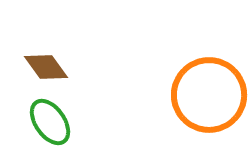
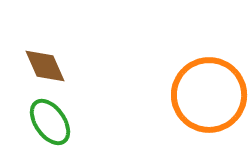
brown diamond: moved 1 px left, 1 px up; rotated 12 degrees clockwise
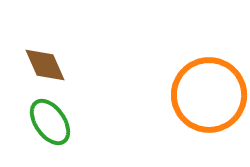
brown diamond: moved 1 px up
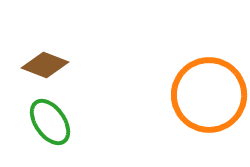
brown diamond: rotated 45 degrees counterclockwise
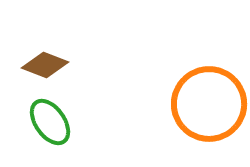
orange circle: moved 9 px down
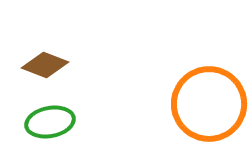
green ellipse: rotated 66 degrees counterclockwise
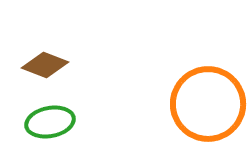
orange circle: moved 1 px left
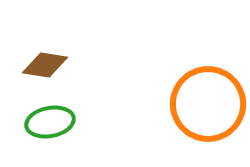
brown diamond: rotated 12 degrees counterclockwise
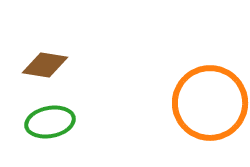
orange circle: moved 2 px right, 1 px up
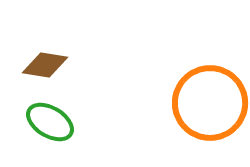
green ellipse: rotated 42 degrees clockwise
